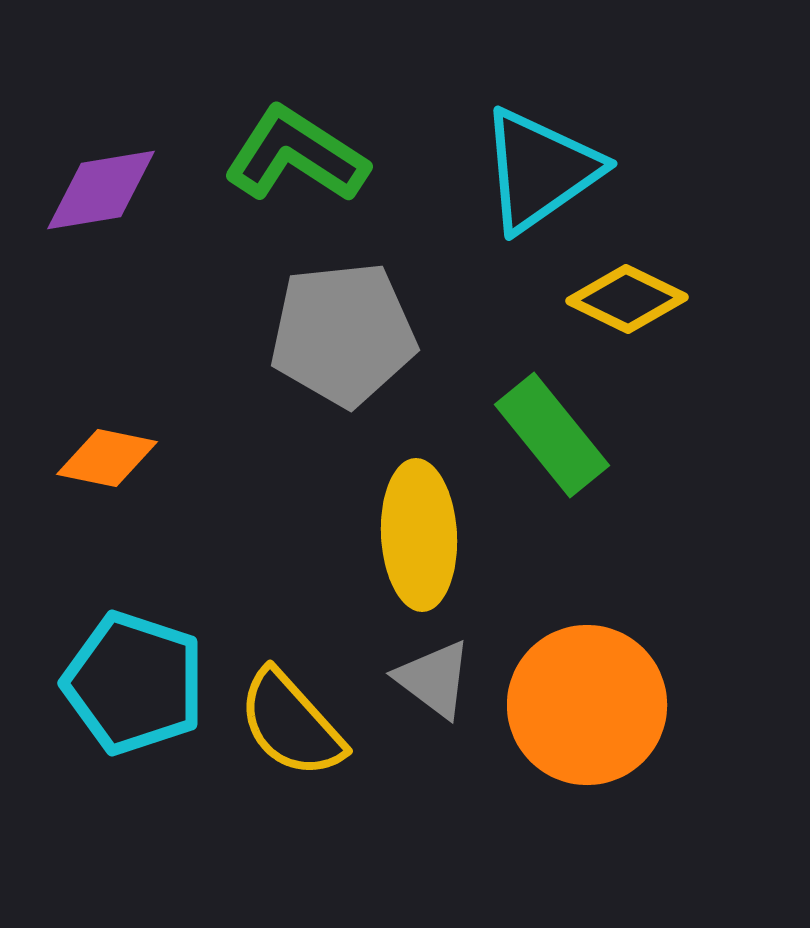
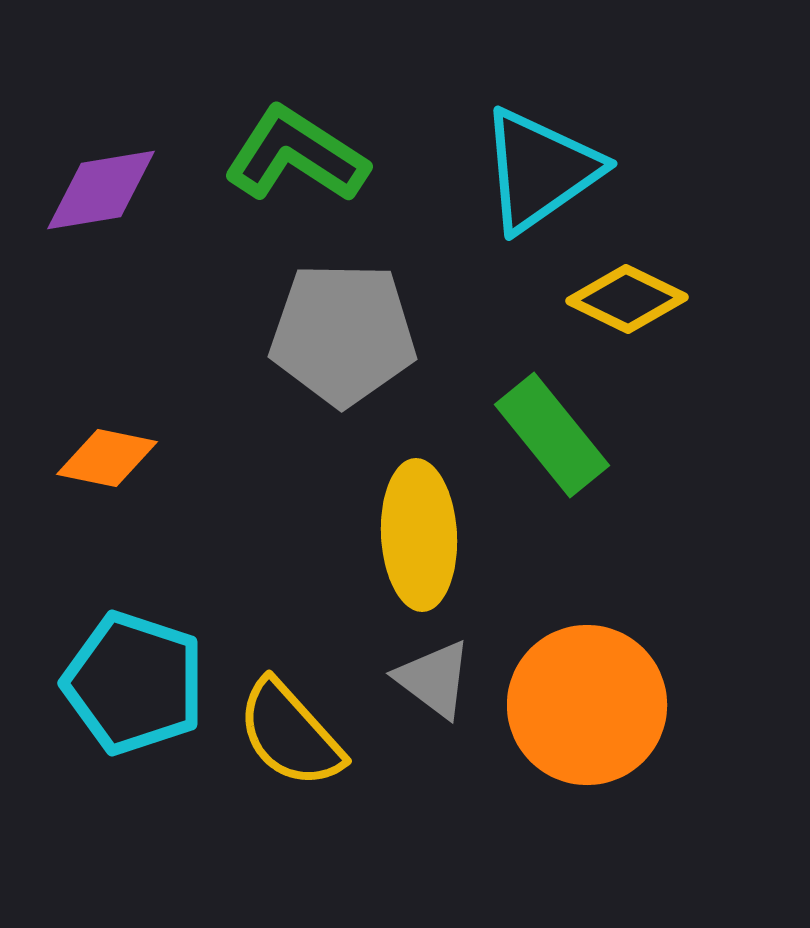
gray pentagon: rotated 7 degrees clockwise
yellow semicircle: moved 1 px left, 10 px down
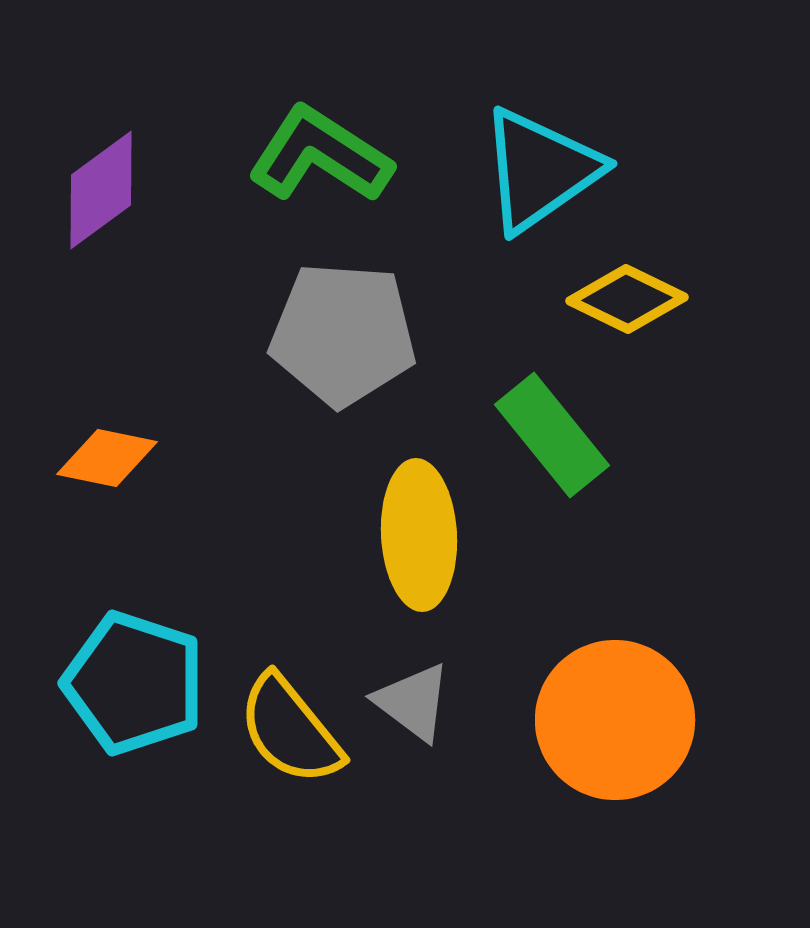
green L-shape: moved 24 px right
purple diamond: rotated 27 degrees counterclockwise
gray pentagon: rotated 3 degrees clockwise
gray triangle: moved 21 px left, 23 px down
orange circle: moved 28 px right, 15 px down
yellow semicircle: moved 4 px up; rotated 3 degrees clockwise
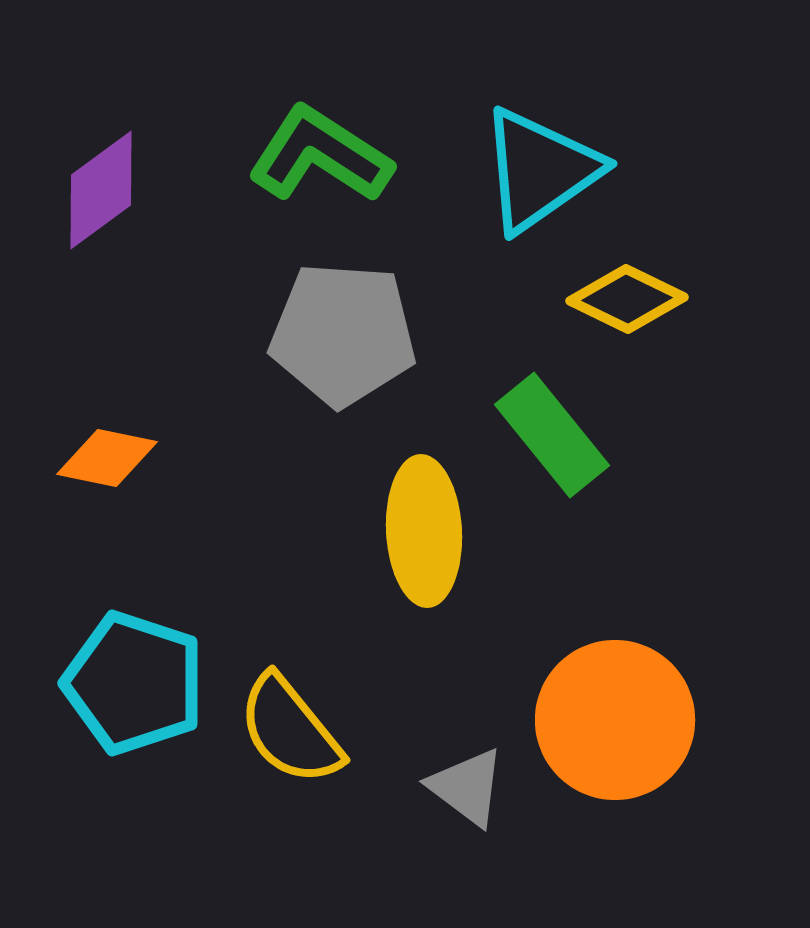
yellow ellipse: moved 5 px right, 4 px up
gray triangle: moved 54 px right, 85 px down
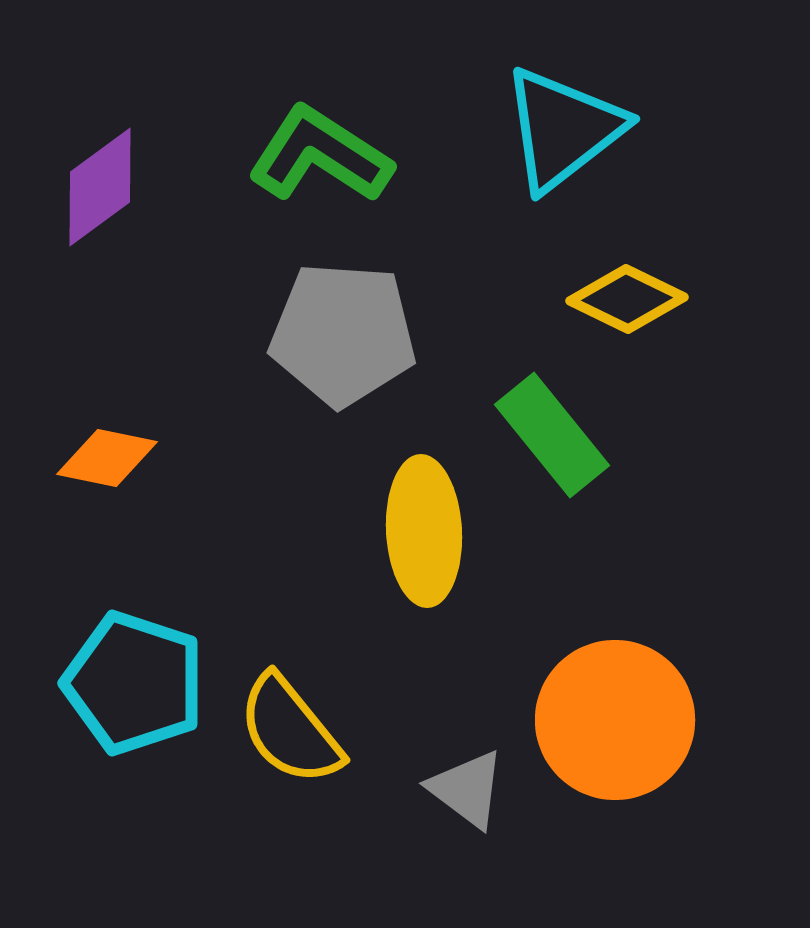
cyan triangle: moved 23 px right, 41 px up; rotated 3 degrees counterclockwise
purple diamond: moved 1 px left, 3 px up
gray triangle: moved 2 px down
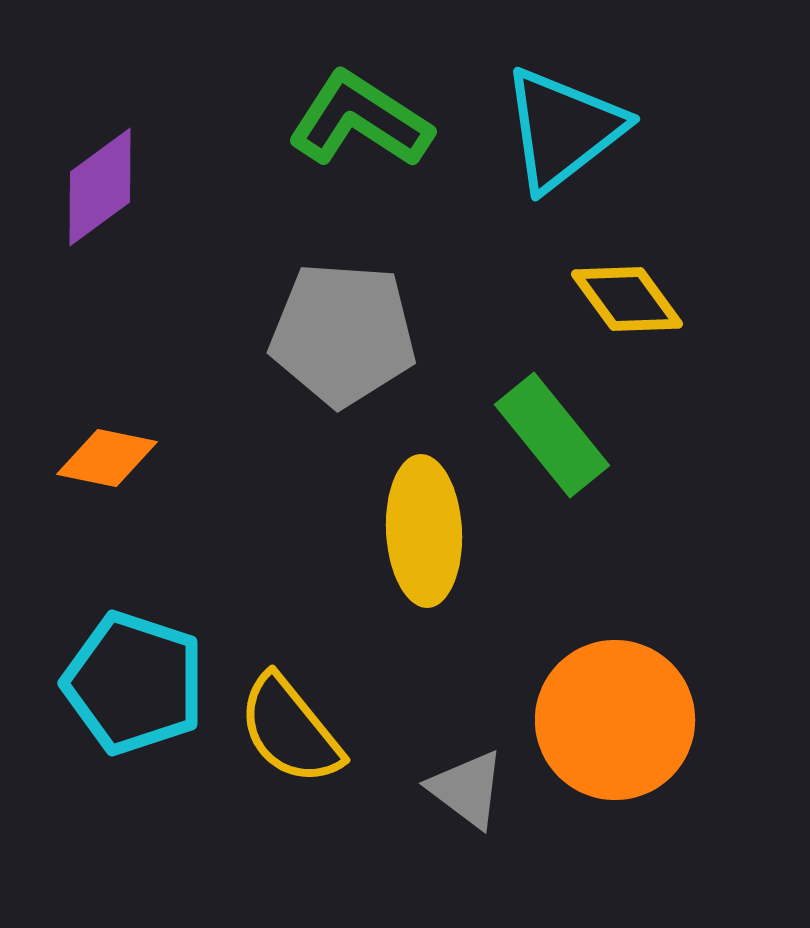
green L-shape: moved 40 px right, 35 px up
yellow diamond: rotated 28 degrees clockwise
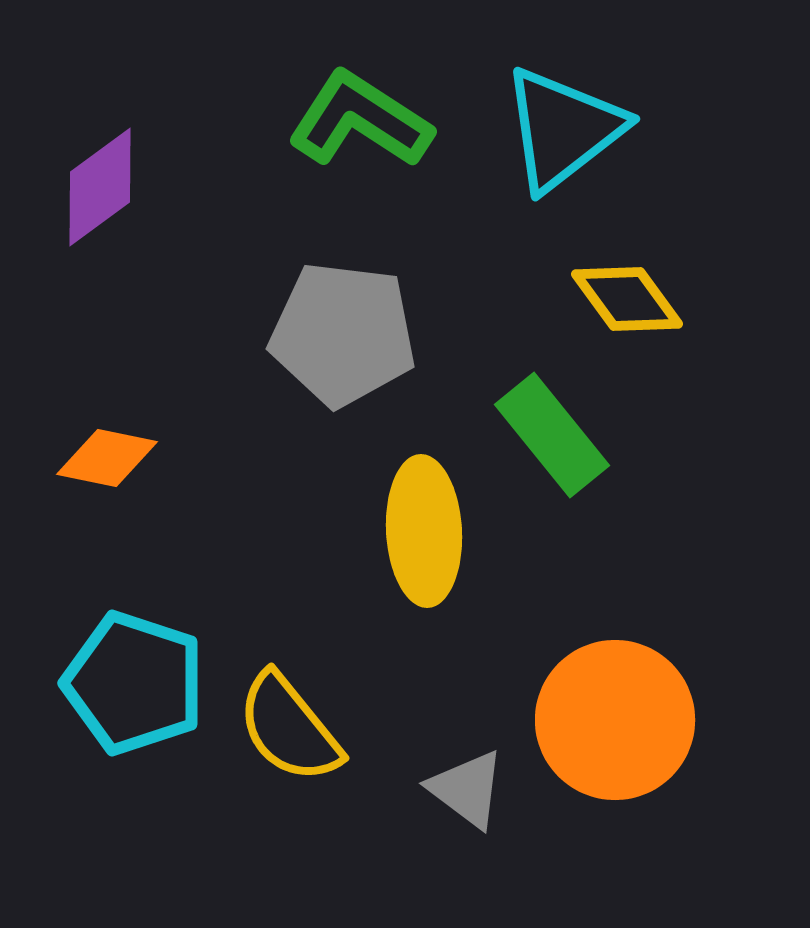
gray pentagon: rotated 3 degrees clockwise
yellow semicircle: moved 1 px left, 2 px up
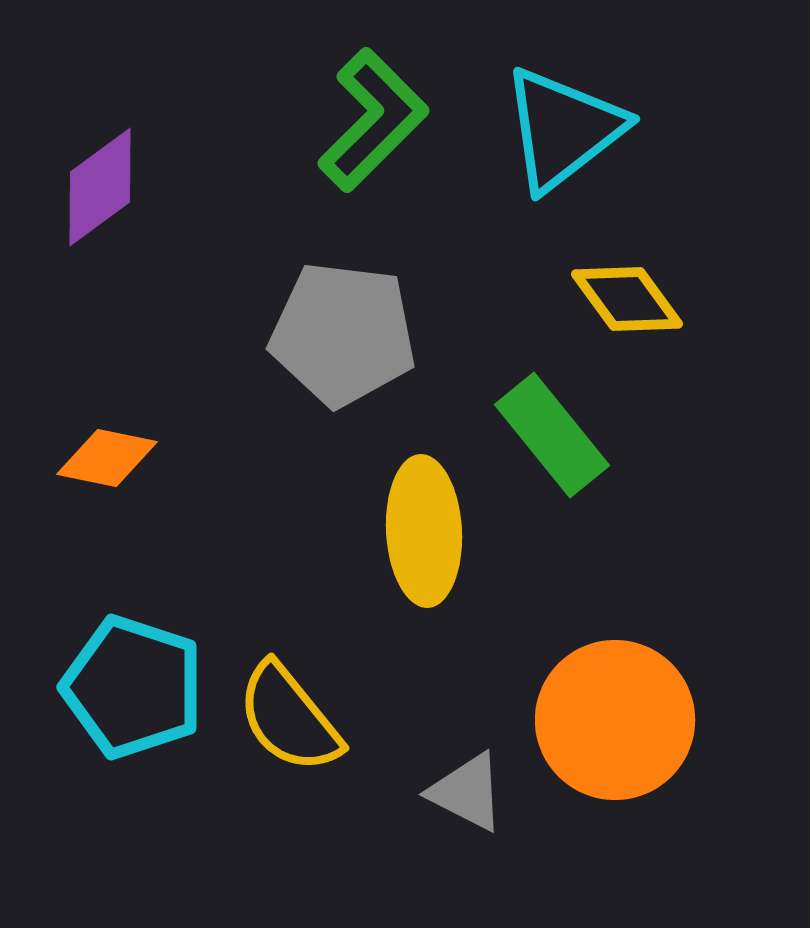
green L-shape: moved 13 px right; rotated 102 degrees clockwise
cyan pentagon: moved 1 px left, 4 px down
yellow semicircle: moved 10 px up
gray triangle: moved 3 px down; rotated 10 degrees counterclockwise
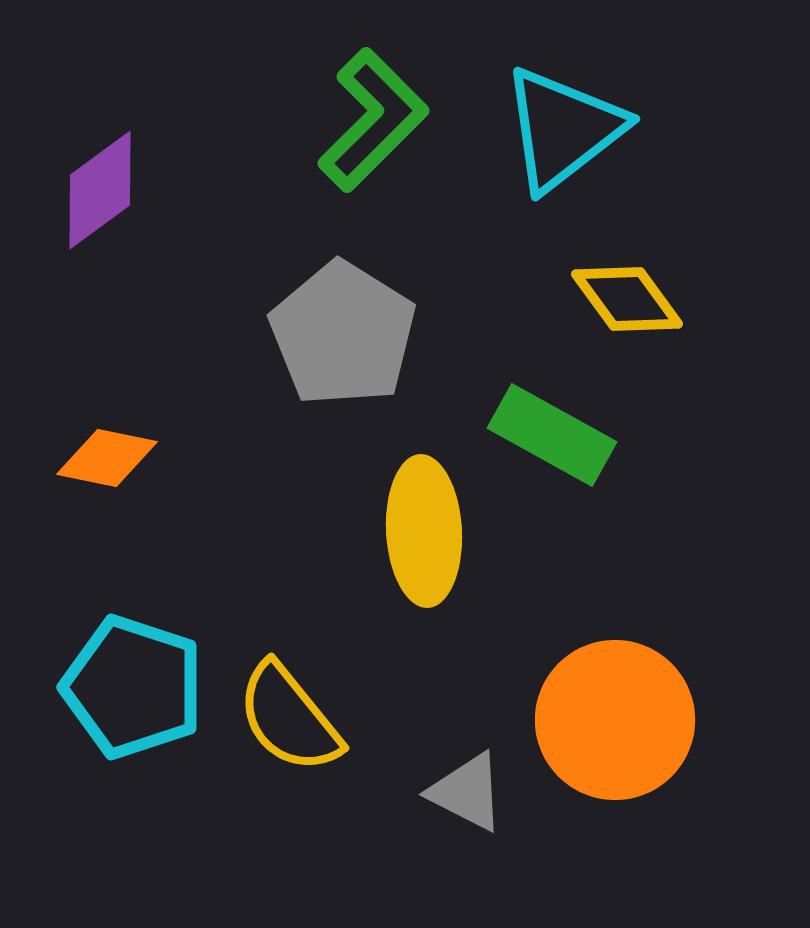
purple diamond: moved 3 px down
gray pentagon: rotated 25 degrees clockwise
green rectangle: rotated 22 degrees counterclockwise
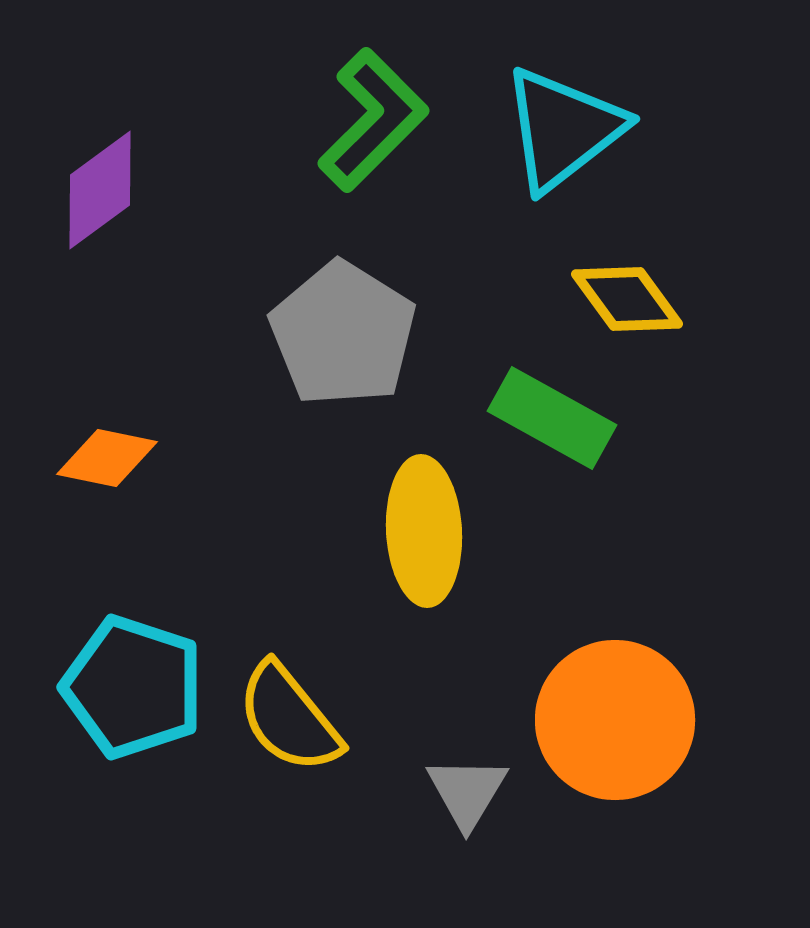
green rectangle: moved 17 px up
gray triangle: rotated 34 degrees clockwise
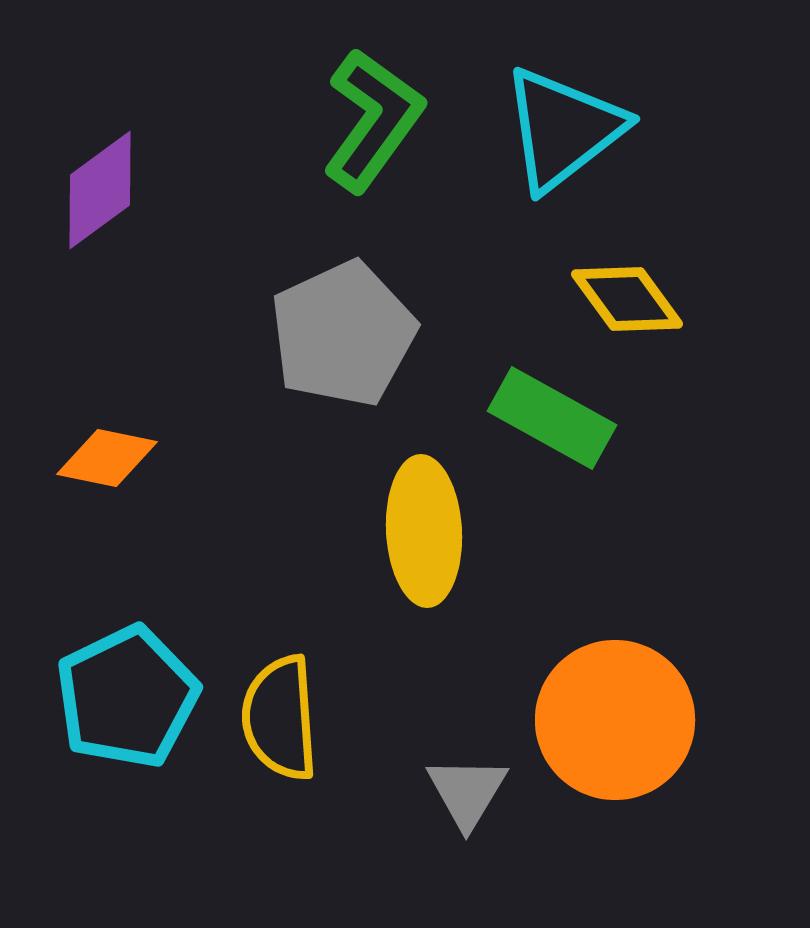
green L-shape: rotated 9 degrees counterclockwise
gray pentagon: rotated 15 degrees clockwise
cyan pentagon: moved 6 px left, 10 px down; rotated 28 degrees clockwise
yellow semicircle: moved 9 px left; rotated 35 degrees clockwise
